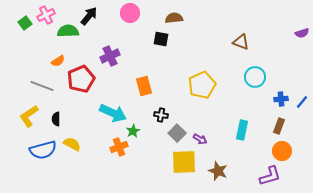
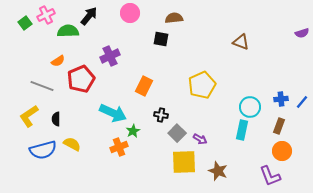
cyan circle: moved 5 px left, 30 px down
orange rectangle: rotated 42 degrees clockwise
purple L-shape: rotated 85 degrees clockwise
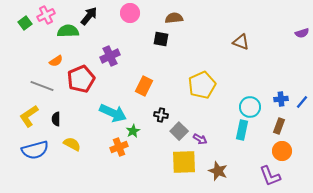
orange semicircle: moved 2 px left
gray square: moved 2 px right, 2 px up
blue semicircle: moved 8 px left
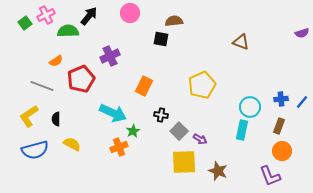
brown semicircle: moved 3 px down
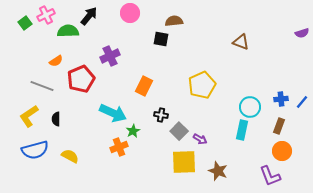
yellow semicircle: moved 2 px left, 12 px down
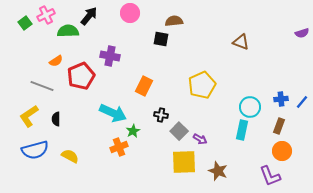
purple cross: rotated 36 degrees clockwise
red pentagon: moved 3 px up
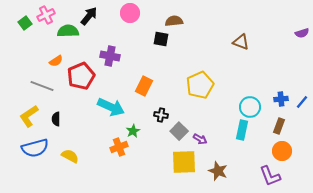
yellow pentagon: moved 2 px left
cyan arrow: moved 2 px left, 6 px up
blue semicircle: moved 2 px up
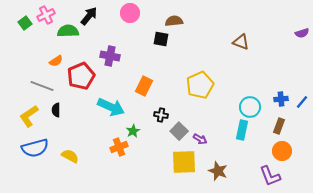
black semicircle: moved 9 px up
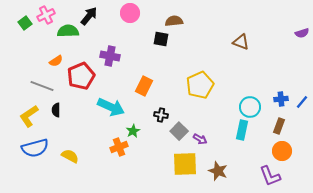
yellow square: moved 1 px right, 2 px down
